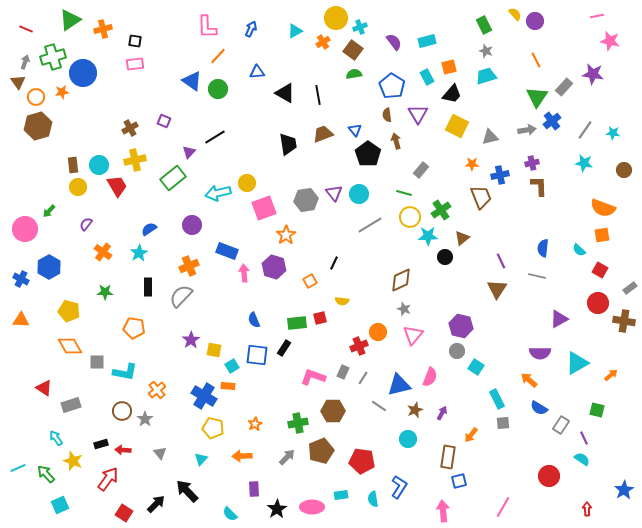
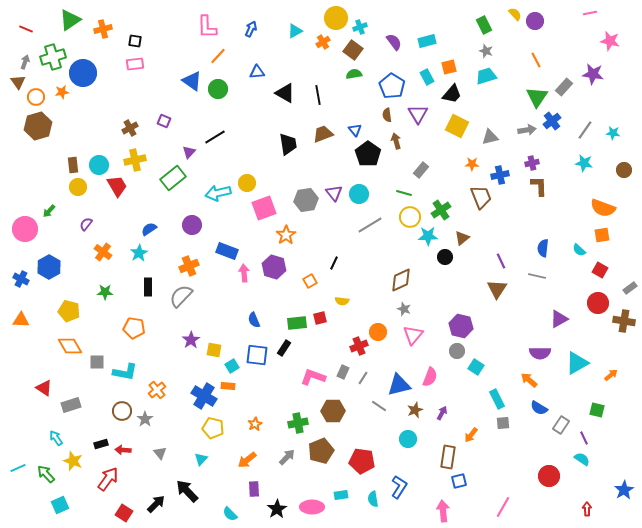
pink line at (597, 16): moved 7 px left, 3 px up
orange arrow at (242, 456): moved 5 px right, 4 px down; rotated 36 degrees counterclockwise
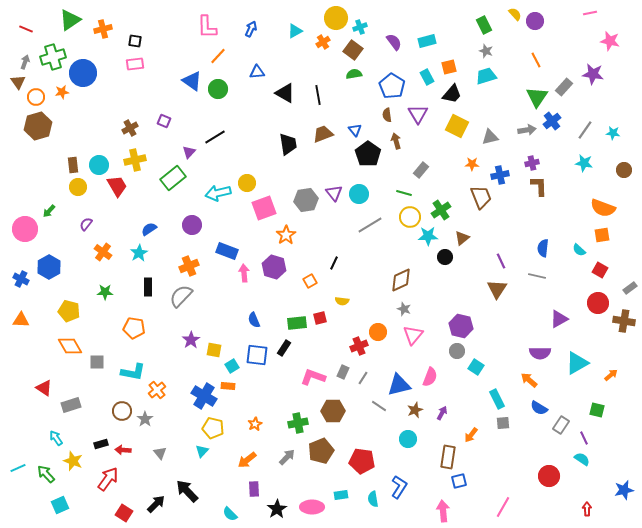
cyan L-shape at (125, 372): moved 8 px right
cyan triangle at (201, 459): moved 1 px right, 8 px up
blue star at (624, 490): rotated 18 degrees clockwise
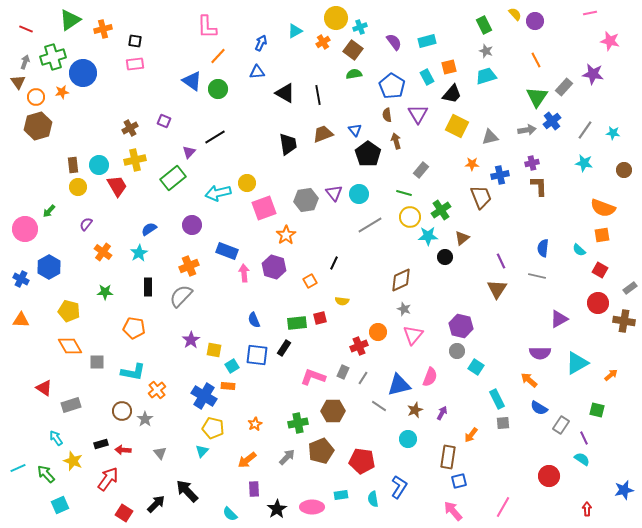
blue arrow at (251, 29): moved 10 px right, 14 px down
pink arrow at (443, 511): moved 10 px right; rotated 35 degrees counterclockwise
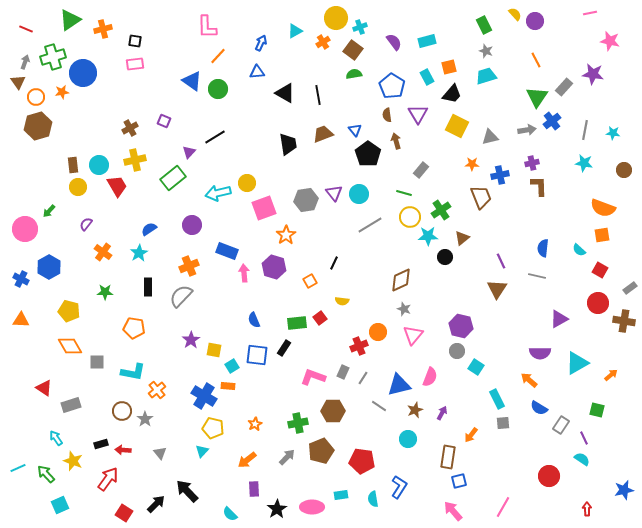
gray line at (585, 130): rotated 24 degrees counterclockwise
red square at (320, 318): rotated 24 degrees counterclockwise
